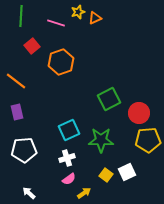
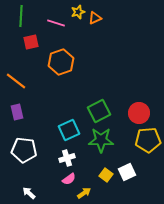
red square: moved 1 px left, 4 px up; rotated 28 degrees clockwise
green square: moved 10 px left, 12 px down
white pentagon: rotated 10 degrees clockwise
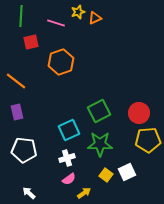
green star: moved 1 px left, 4 px down
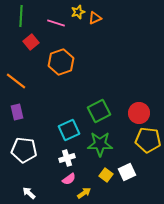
red square: rotated 28 degrees counterclockwise
yellow pentagon: rotated 10 degrees clockwise
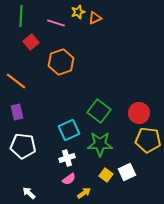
green square: rotated 25 degrees counterclockwise
white pentagon: moved 1 px left, 4 px up
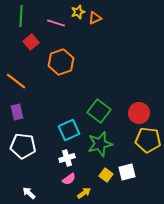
green star: rotated 15 degrees counterclockwise
white square: rotated 12 degrees clockwise
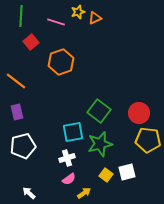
pink line: moved 1 px up
cyan square: moved 4 px right, 2 px down; rotated 15 degrees clockwise
white pentagon: rotated 20 degrees counterclockwise
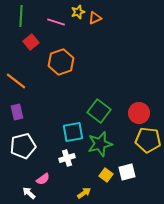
pink semicircle: moved 26 px left
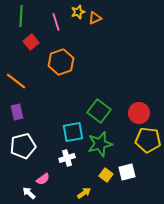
pink line: rotated 54 degrees clockwise
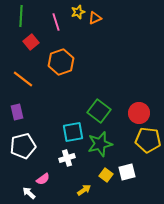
orange line: moved 7 px right, 2 px up
yellow arrow: moved 3 px up
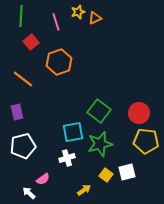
orange hexagon: moved 2 px left
yellow pentagon: moved 2 px left, 1 px down
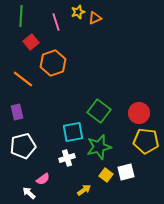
orange hexagon: moved 6 px left, 1 px down
green star: moved 1 px left, 3 px down
white square: moved 1 px left
